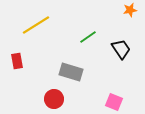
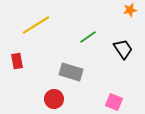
black trapezoid: moved 2 px right
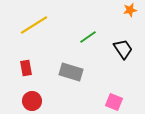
yellow line: moved 2 px left
red rectangle: moved 9 px right, 7 px down
red circle: moved 22 px left, 2 px down
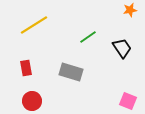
black trapezoid: moved 1 px left, 1 px up
pink square: moved 14 px right, 1 px up
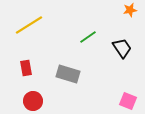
yellow line: moved 5 px left
gray rectangle: moved 3 px left, 2 px down
red circle: moved 1 px right
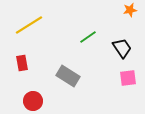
red rectangle: moved 4 px left, 5 px up
gray rectangle: moved 2 px down; rotated 15 degrees clockwise
pink square: moved 23 px up; rotated 30 degrees counterclockwise
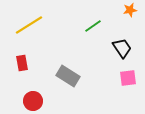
green line: moved 5 px right, 11 px up
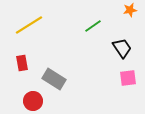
gray rectangle: moved 14 px left, 3 px down
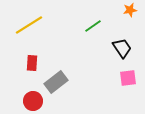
red rectangle: moved 10 px right; rotated 14 degrees clockwise
gray rectangle: moved 2 px right, 3 px down; rotated 70 degrees counterclockwise
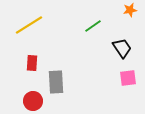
gray rectangle: rotated 55 degrees counterclockwise
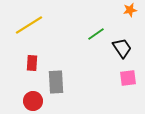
green line: moved 3 px right, 8 px down
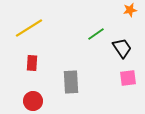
yellow line: moved 3 px down
gray rectangle: moved 15 px right
